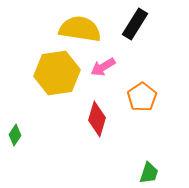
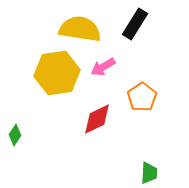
red diamond: rotated 48 degrees clockwise
green trapezoid: rotated 15 degrees counterclockwise
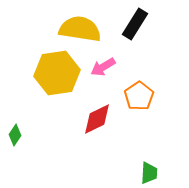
orange pentagon: moved 3 px left, 1 px up
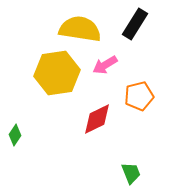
pink arrow: moved 2 px right, 2 px up
orange pentagon: rotated 20 degrees clockwise
green trapezoid: moved 18 px left; rotated 25 degrees counterclockwise
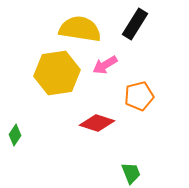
red diamond: moved 4 px down; rotated 44 degrees clockwise
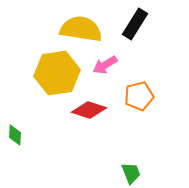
yellow semicircle: moved 1 px right
red diamond: moved 8 px left, 13 px up
green diamond: rotated 30 degrees counterclockwise
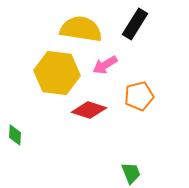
yellow hexagon: rotated 15 degrees clockwise
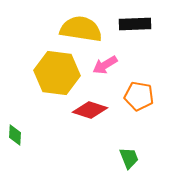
black rectangle: rotated 56 degrees clockwise
orange pentagon: rotated 24 degrees clockwise
red diamond: moved 1 px right
green trapezoid: moved 2 px left, 15 px up
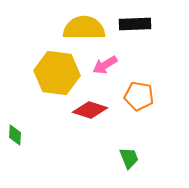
yellow semicircle: moved 3 px right, 1 px up; rotated 9 degrees counterclockwise
